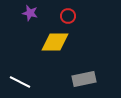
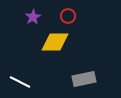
purple star: moved 3 px right, 4 px down; rotated 28 degrees clockwise
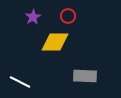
gray rectangle: moved 1 px right, 3 px up; rotated 15 degrees clockwise
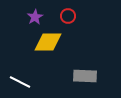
purple star: moved 2 px right
yellow diamond: moved 7 px left
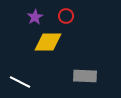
red circle: moved 2 px left
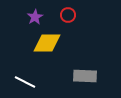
red circle: moved 2 px right, 1 px up
yellow diamond: moved 1 px left, 1 px down
white line: moved 5 px right
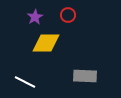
yellow diamond: moved 1 px left
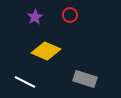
red circle: moved 2 px right
yellow diamond: moved 8 px down; rotated 24 degrees clockwise
gray rectangle: moved 3 px down; rotated 15 degrees clockwise
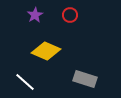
purple star: moved 2 px up
white line: rotated 15 degrees clockwise
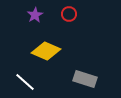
red circle: moved 1 px left, 1 px up
